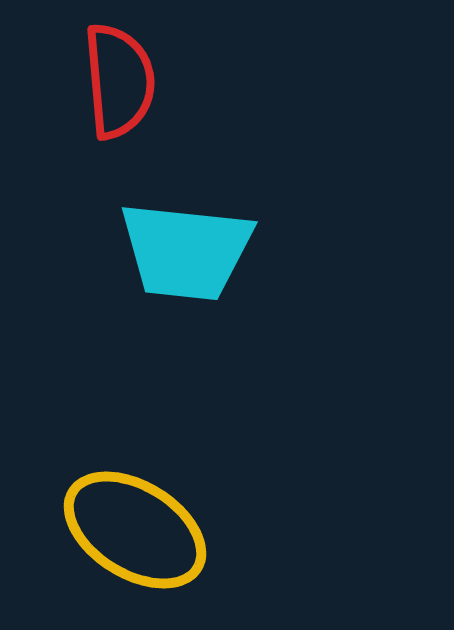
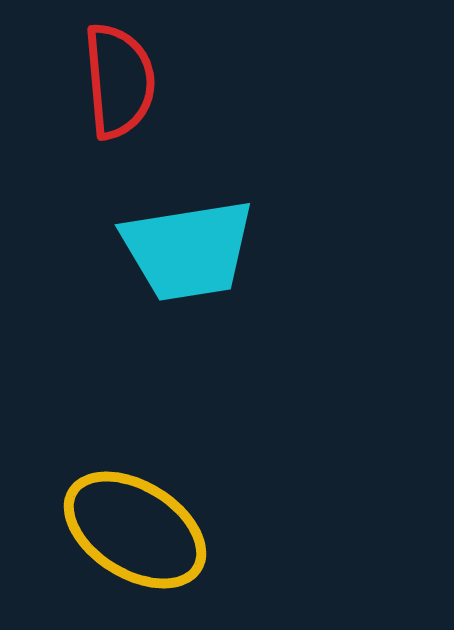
cyan trapezoid: moved 2 px right, 1 px up; rotated 15 degrees counterclockwise
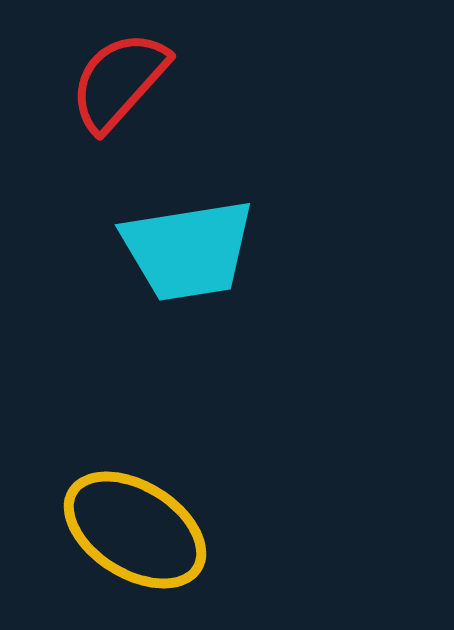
red semicircle: rotated 133 degrees counterclockwise
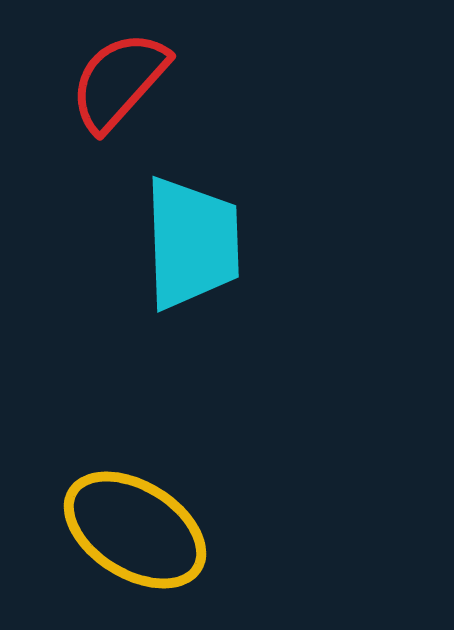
cyan trapezoid: moved 4 px right, 7 px up; rotated 83 degrees counterclockwise
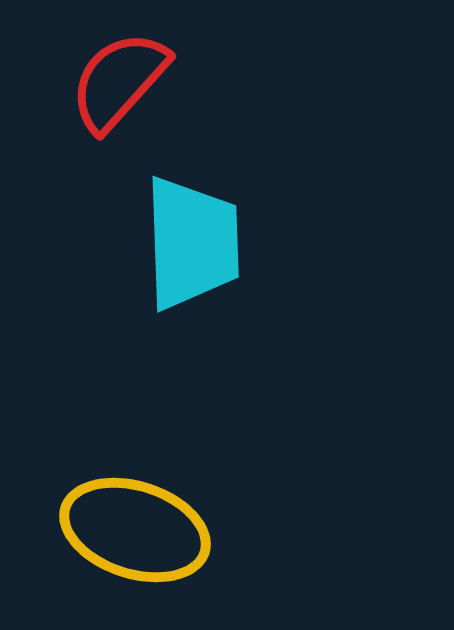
yellow ellipse: rotated 14 degrees counterclockwise
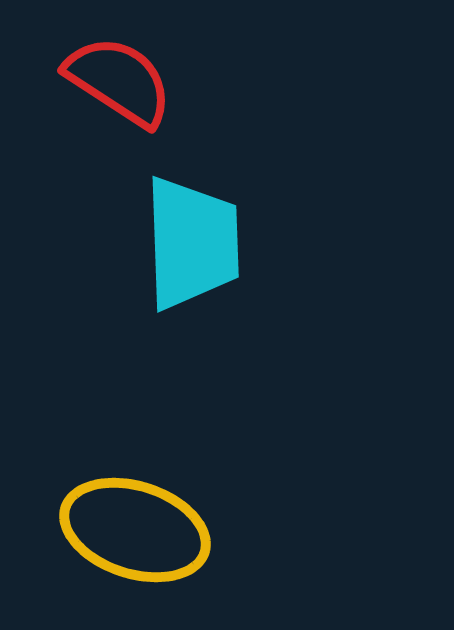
red semicircle: rotated 81 degrees clockwise
